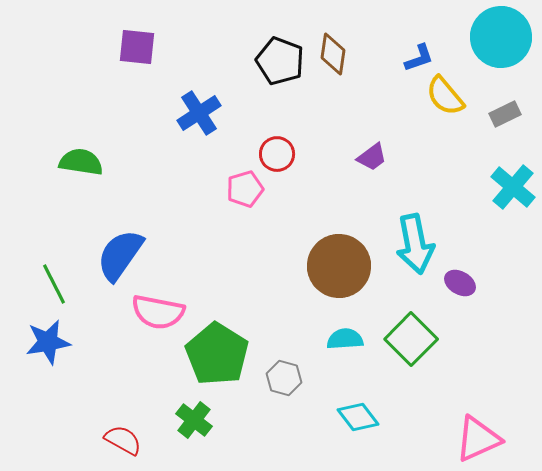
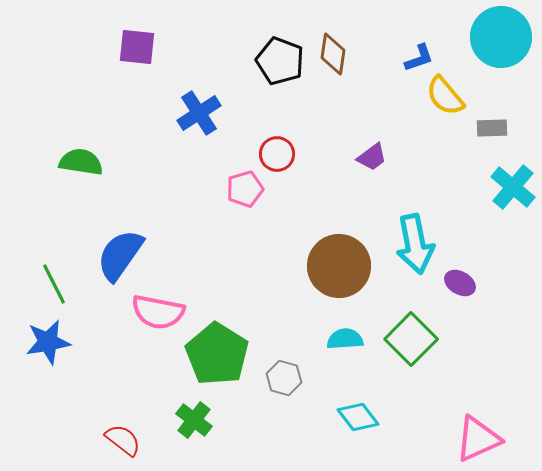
gray rectangle: moved 13 px left, 14 px down; rotated 24 degrees clockwise
red semicircle: rotated 9 degrees clockwise
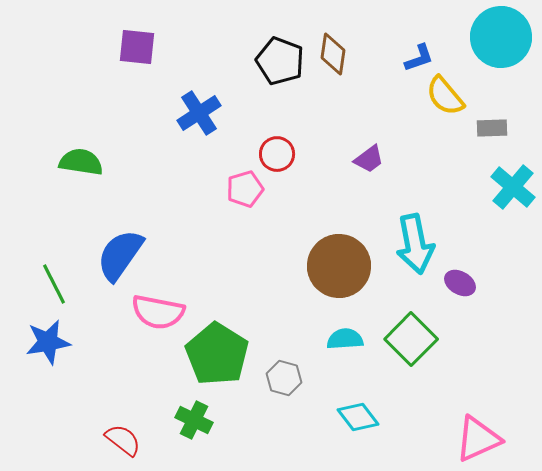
purple trapezoid: moved 3 px left, 2 px down
green cross: rotated 12 degrees counterclockwise
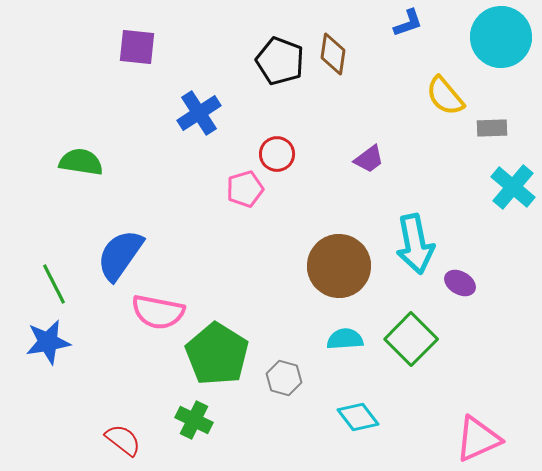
blue L-shape: moved 11 px left, 35 px up
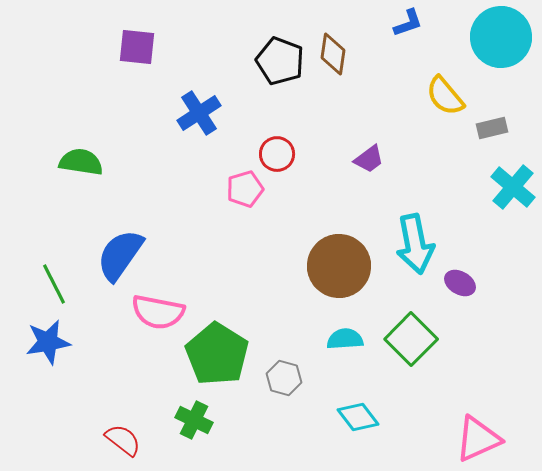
gray rectangle: rotated 12 degrees counterclockwise
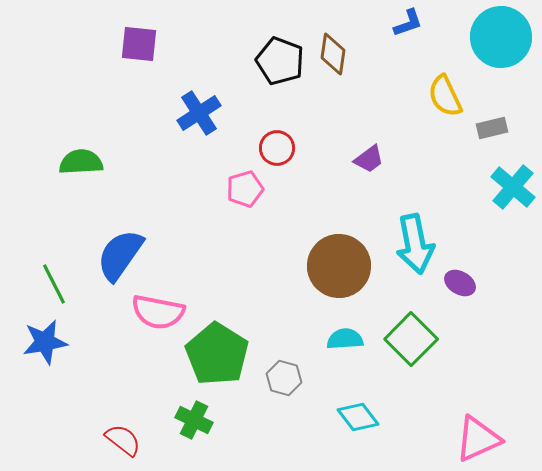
purple square: moved 2 px right, 3 px up
yellow semicircle: rotated 15 degrees clockwise
red circle: moved 6 px up
green semicircle: rotated 12 degrees counterclockwise
blue star: moved 3 px left
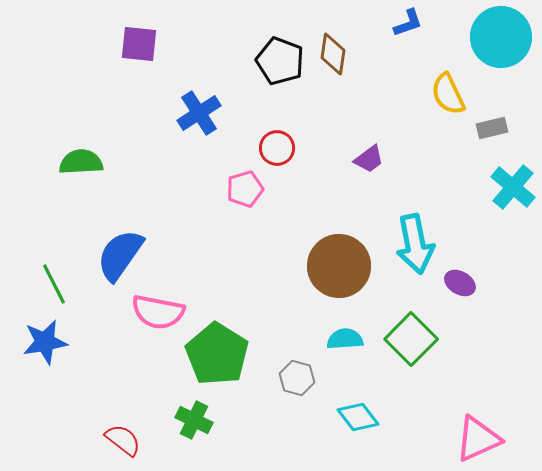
yellow semicircle: moved 3 px right, 2 px up
gray hexagon: moved 13 px right
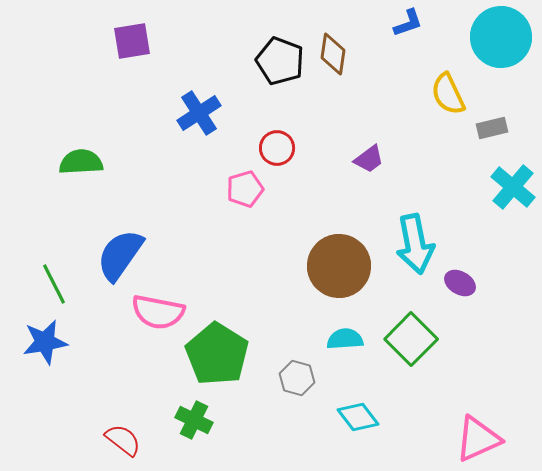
purple square: moved 7 px left, 3 px up; rotated 15 degrees counterclockwise
